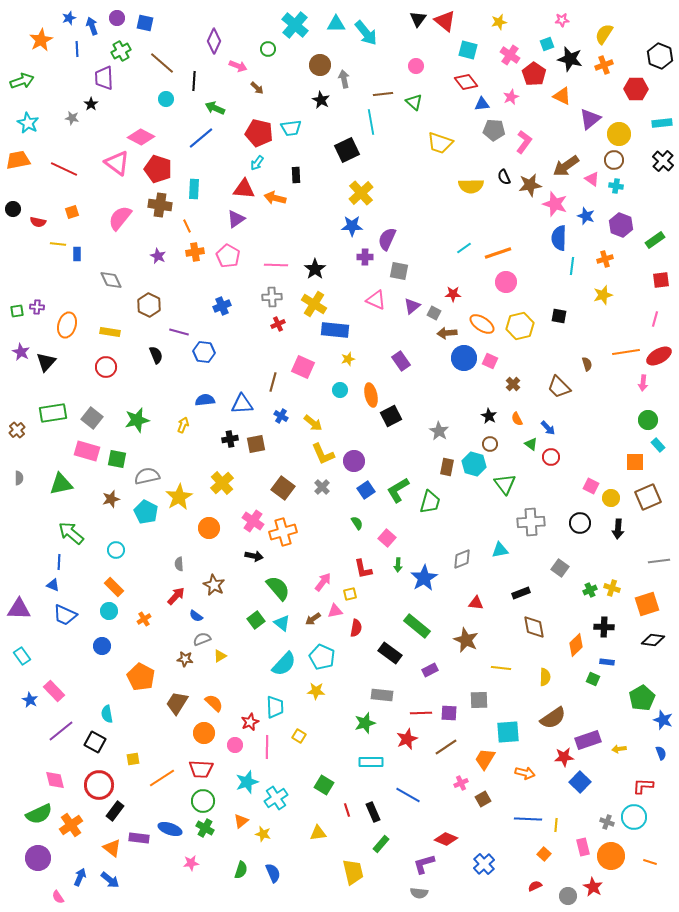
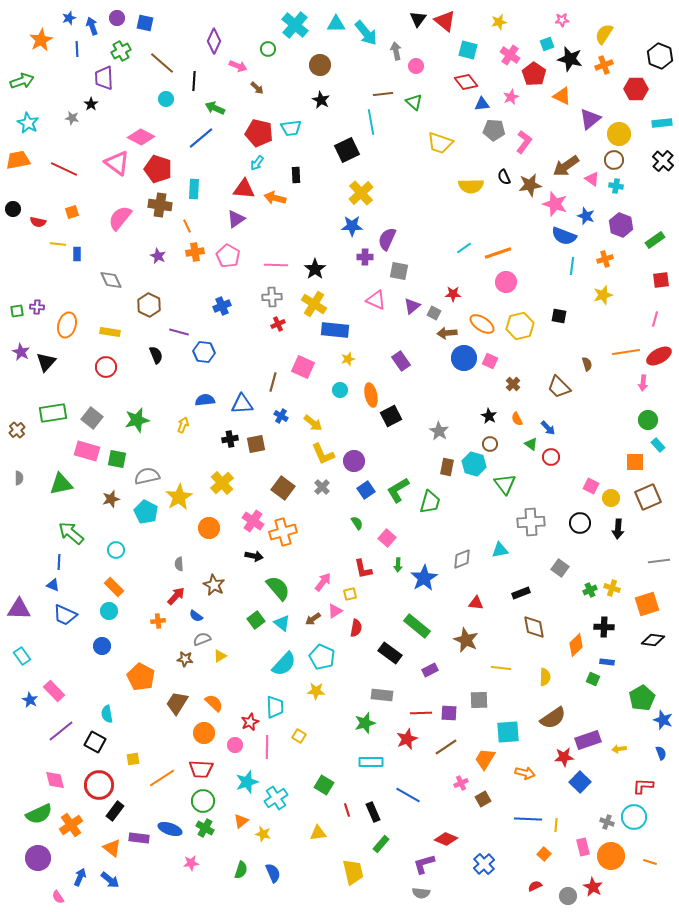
gray arrow at (344, 79): moved 52 px right, 28 px up
blue semicircle at (559, 238): moved 5 px right, 2 px up; rotated 70 degrees counterclockwise
pink triangle at (335, 611): rotated 21 degrees counterclockwise
orange cross at (144, 619): moved 14 px right, 2 px down; rotated 24 degrees clockwise
gray semicircle at (419, 893): moved 2 px right
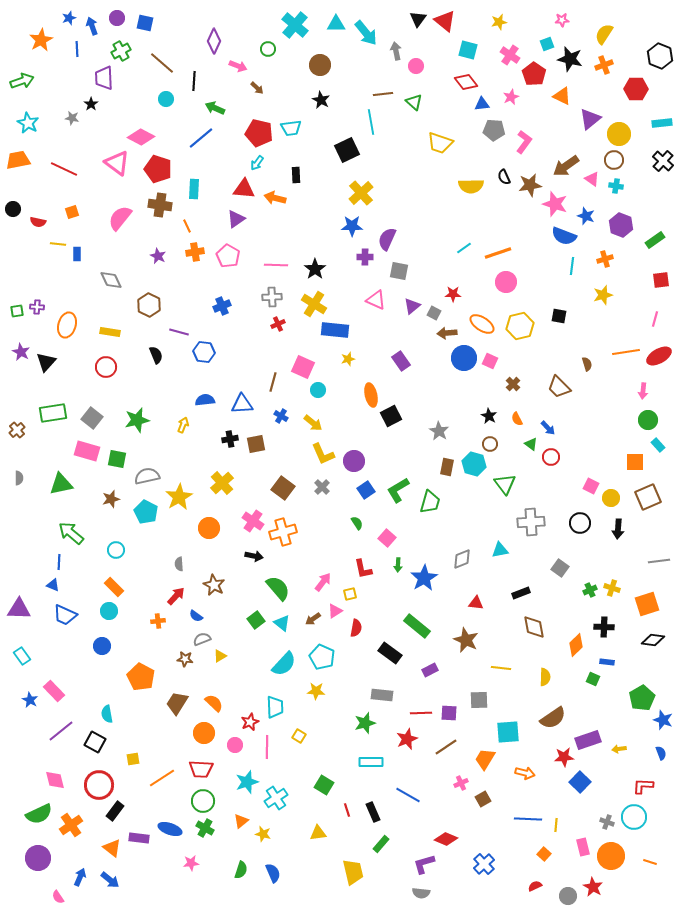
pink arrow at (643, 383): moved 8 px down
cyan circle at (340, 390): moved 22 px left
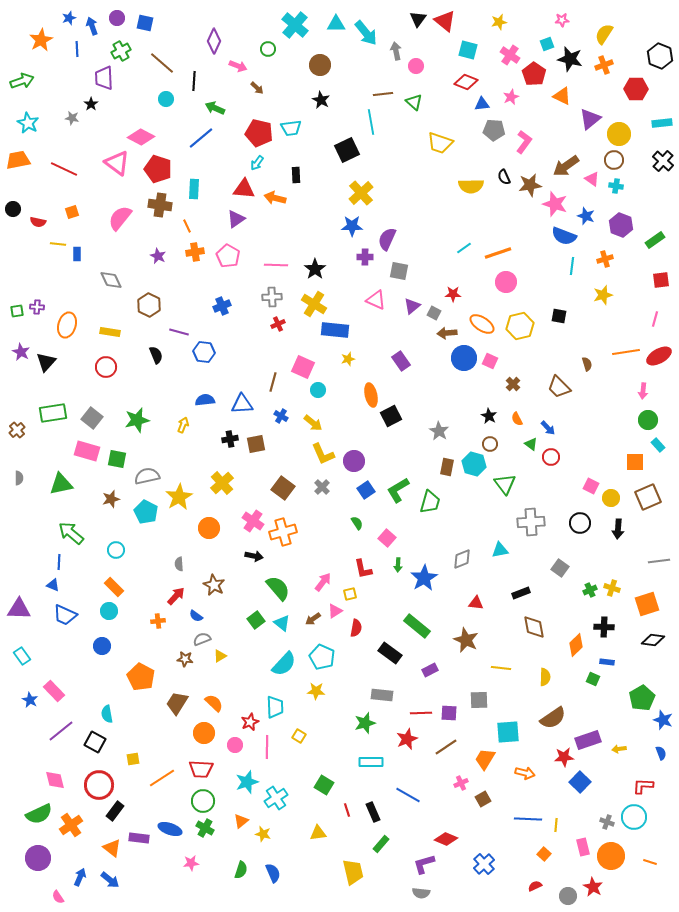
red diamond at (466, 82): rotated 30 degrees counterclockwise
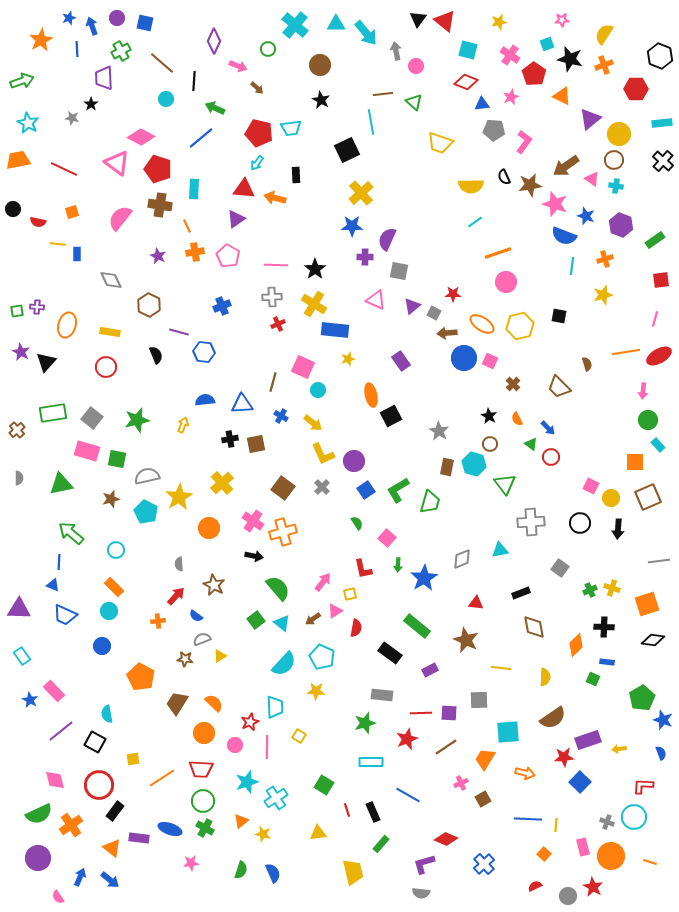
cyan line at (464, 248): moved 11 px right, 26 px up
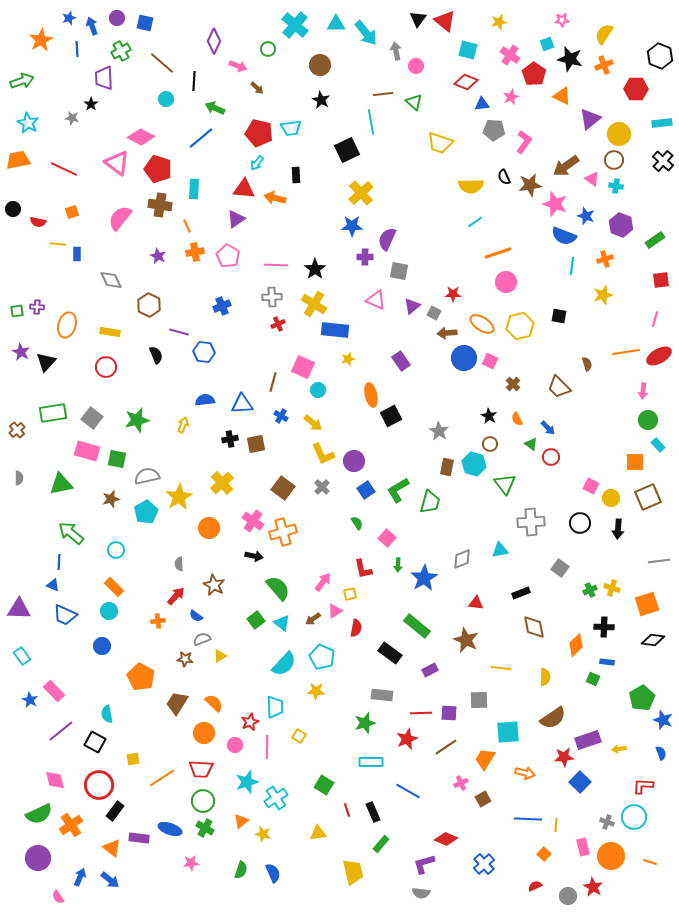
cyan pentagon at (146, 512): rotated 15 degrees clockwise
blue line at (408, 795): moved 4 px up
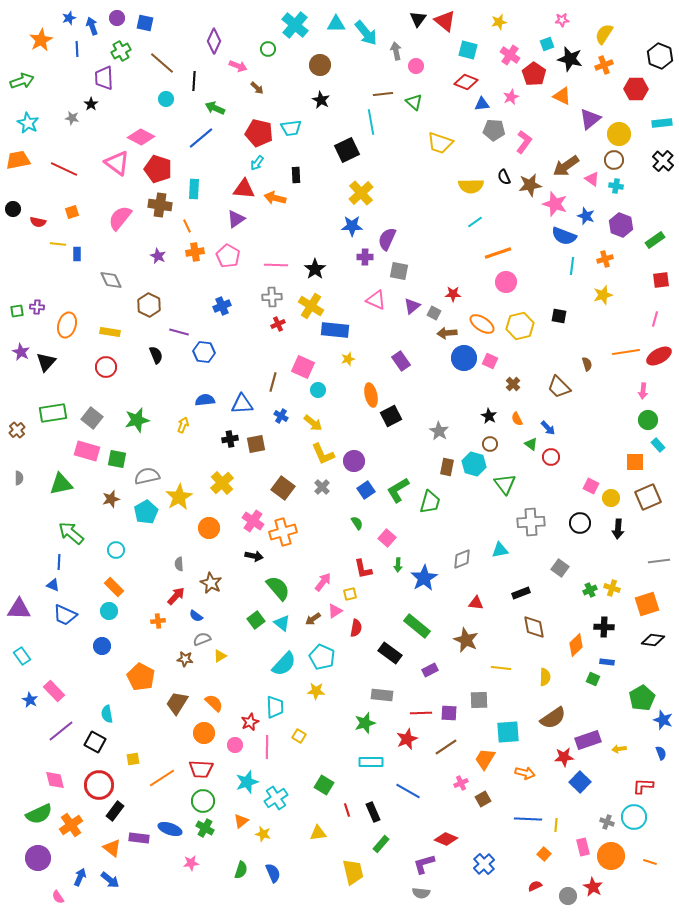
yellow cross at (314, 304): moved 3 px left, 2 px down
brown star at (214, 585): moved 3 px left, 2 px up
